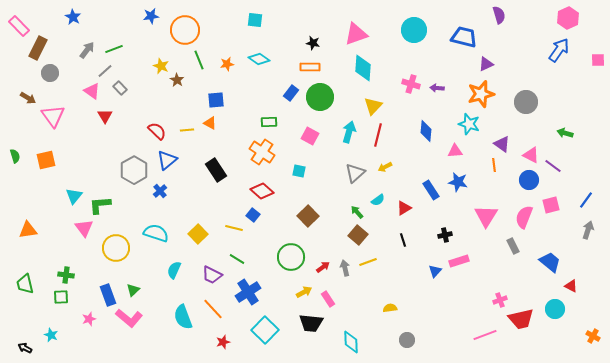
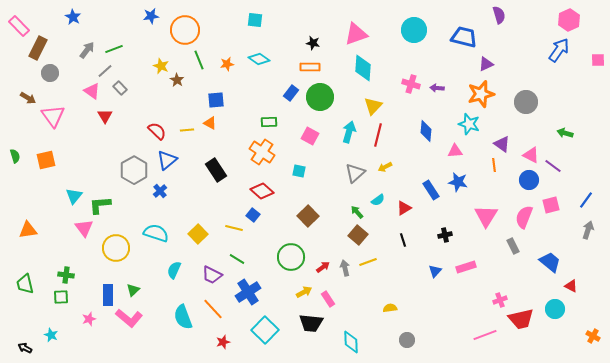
pink hexagon at (568, 18): moved 1 px right, 2 px down
pink rectangle at (459, 261): moved 7 px right, 6 px down
blue rectangle at (108, 295): rotated 20 degrees clockwise
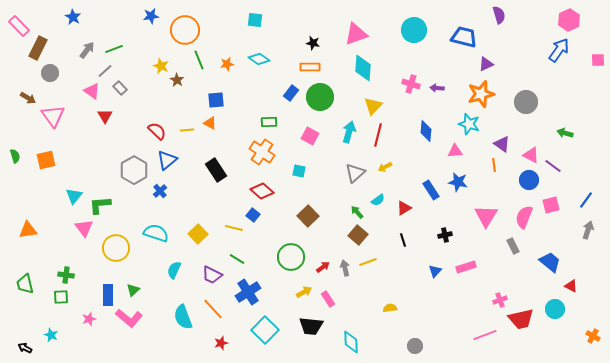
black trapezoid at (311, 323): moved 3 px down
gray circle at (407, 340): moved 8 px right, 6 px down
red star at (223, 342): moved 2 px left, 1 px down
